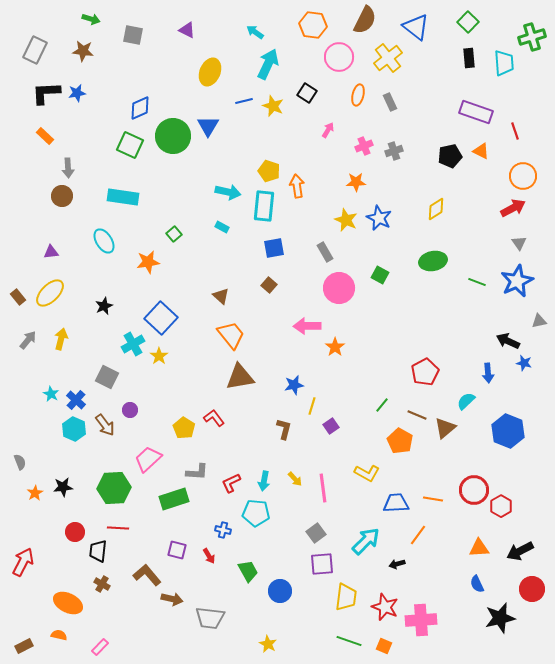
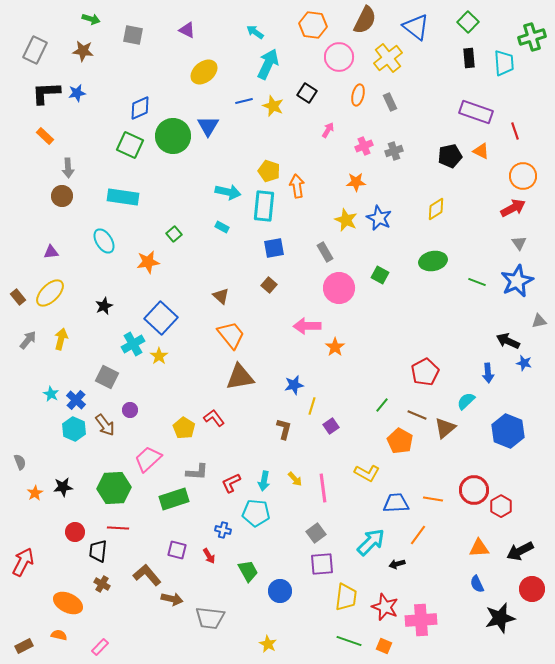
yellow ellipse at (210, 72): moved 6 px left; rotated 28 degrees clockwise
cyan arrow at (366, 541): moved 5 px right, 1 px down
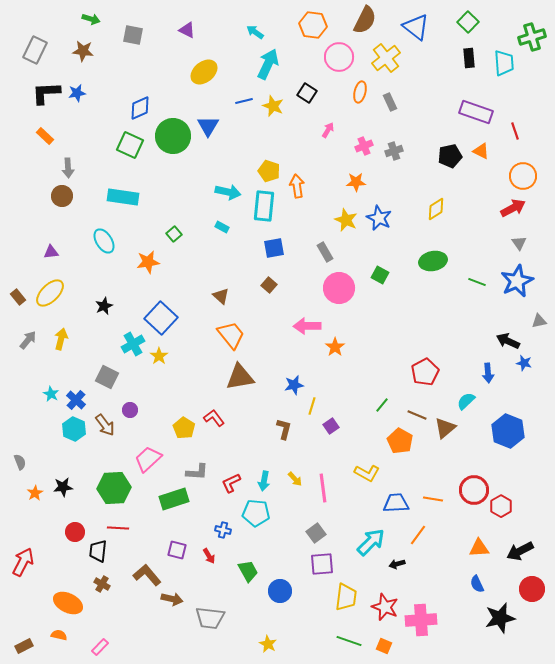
yellow cross at (388, 58): moved 2 px left
orange ellipse at (358, 95): moved 2 px right, 3 px up
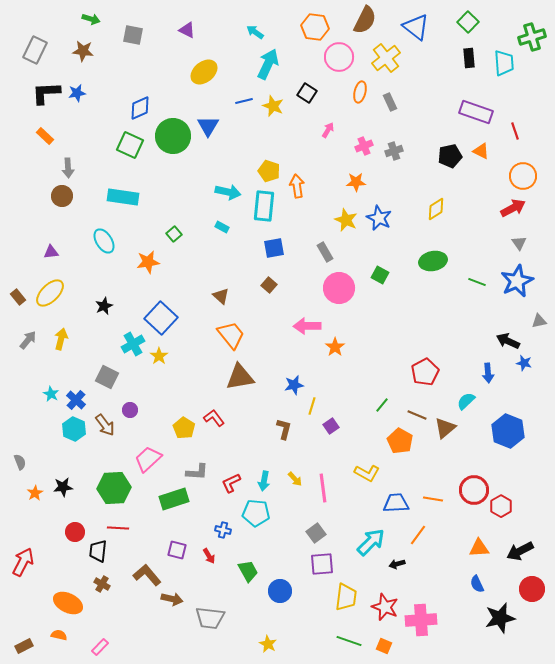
orange hexagon at (313, 25): moved 2 px right, 2 px down
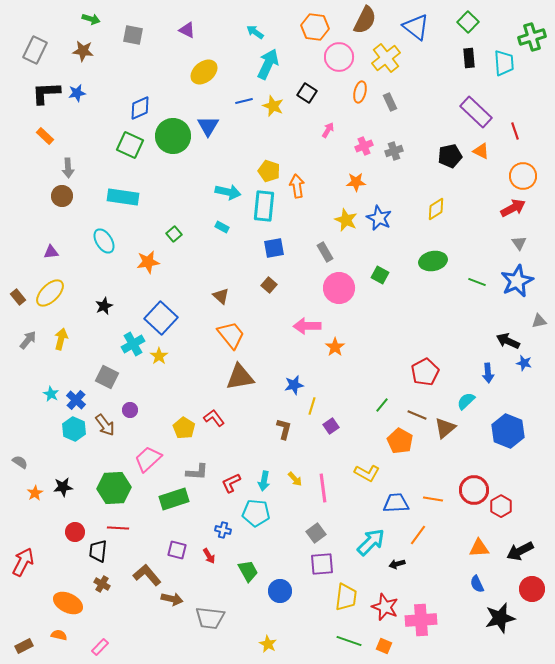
purple rectangle at (476, 112): rotated 24 degrees clockwise
gray semicircle at (20, 462): rotated 35 degrees counterclockwise
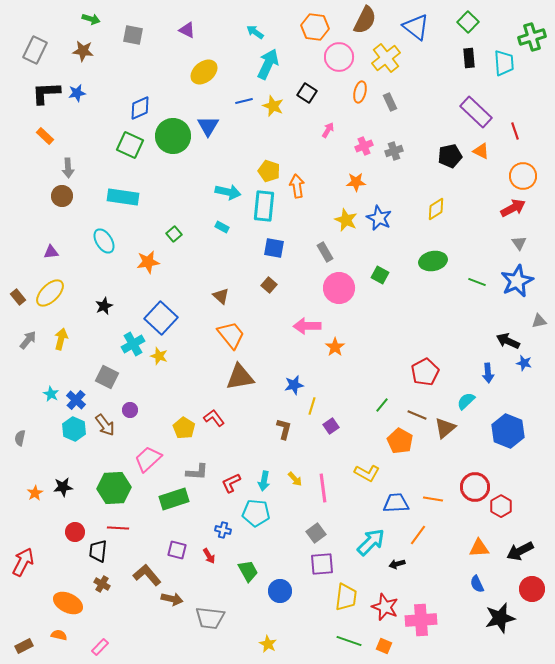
blue square at (274, 248): rotated 20 degrees clockwise
yellow star at (159, 356): rotated 18 degrees counterclockwise
gray semicircle at (20, 462): moved 24 px up; rotated 112 degrees counterclockwise
red circle at (474, 490): moved 1 px right, 3 px up
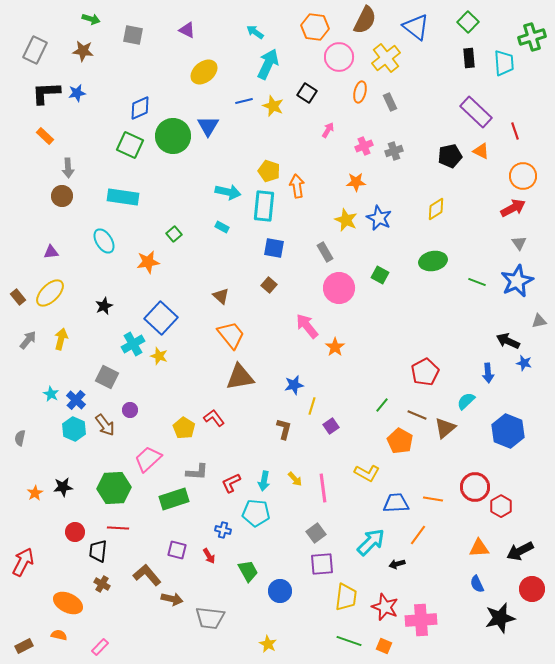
pink arrow at (307, 326): rotated 52 degrees clockwise
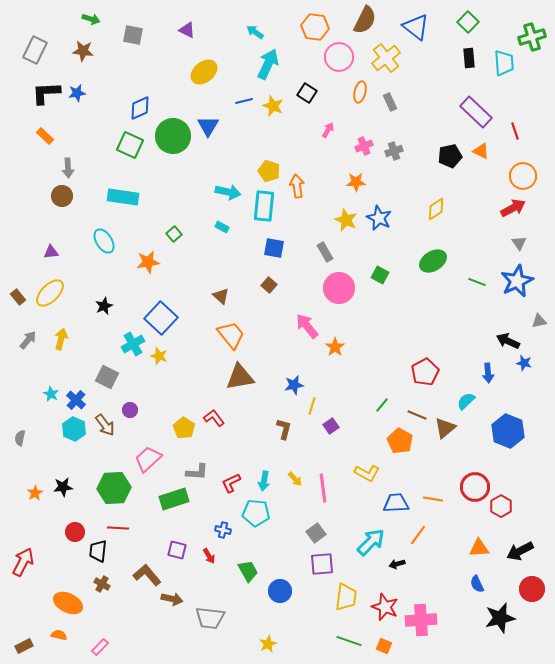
green ellipse at (433, 261): rotated 20 degrees counterclockwise
yellow star at (268, 644): rotated 18 degrees clockwise
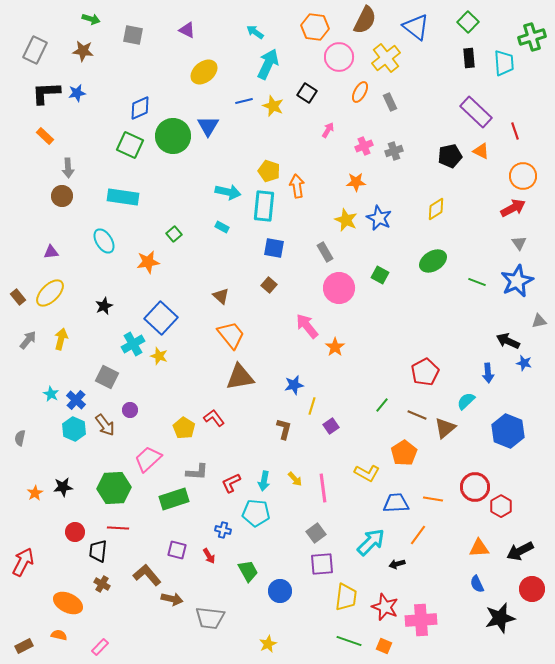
orange ellipse at (360, 92): rotated 15 degrees clockwise
orange pentagon at (400, 441): moved 4 px right, 12 px down; rotated 10 degrees clockwise
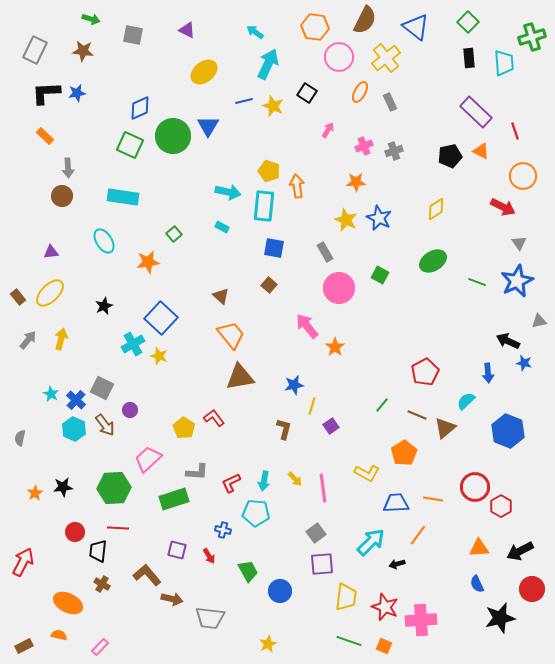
red arrow at (513, 208): moved 10 px left, 1 px up; rotated 55 degrees clockwise
gray square at (107, 377): moved 5 px left, 11 px down
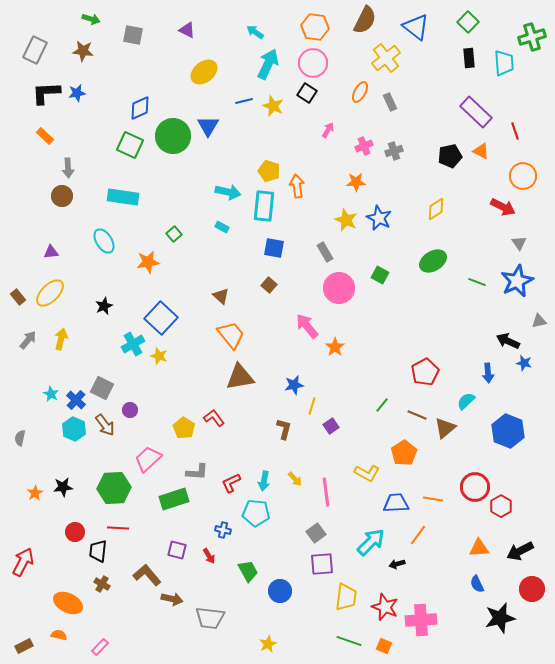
pink circle at (339, 57): moved 26 px left, 6 px down
pink line at (323, 488): moved 3 px right, 4 px down
